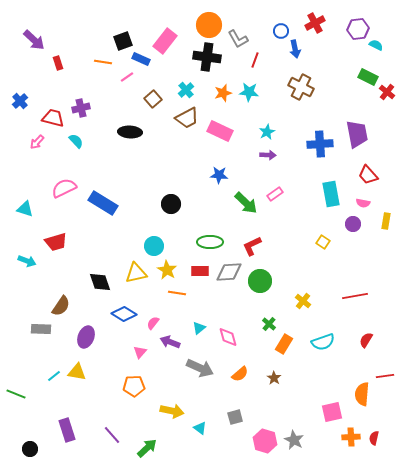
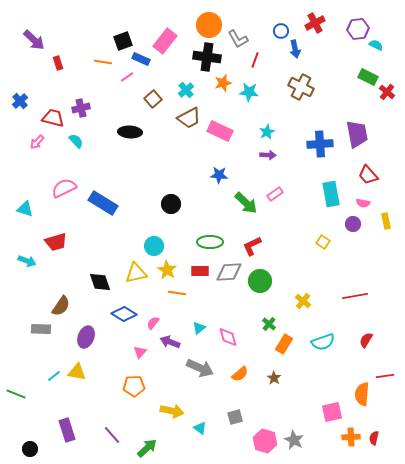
orange star at (223, 93): moved 10 px up
brown trapezoid at (187, 118): moved 2 px right
yellow rectangle at (386, 221): rotated 21 degrees counterclockwise
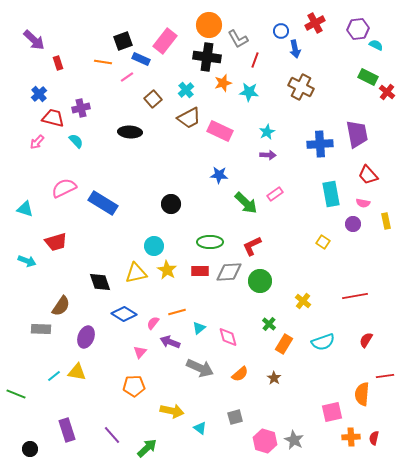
blue cross at (20, 101): moved 19 px right, 7 px up
orange line at (177, 293): moved 19 px down; rotated 24 degrees counterclockwise
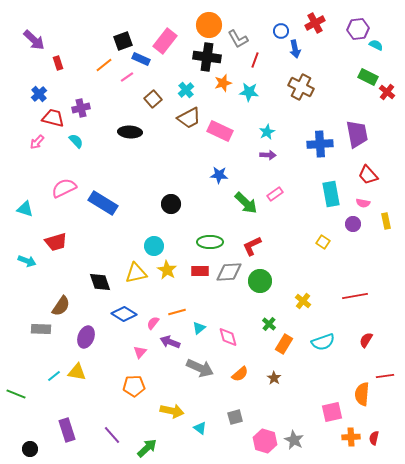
orange line at (103, 62): moved 1 px right, 3 px down; rotated 48 degrees counterclockwise
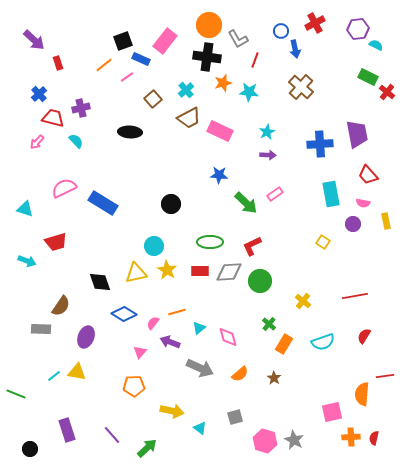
brown cross at (301, 87): rotated 15 degrees clockwise
red semicircle at (366, 340): moved 2 px left, 4 px up
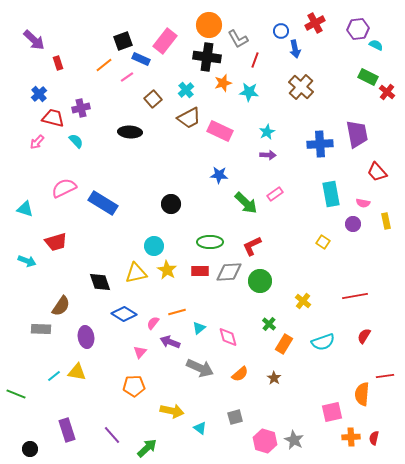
red trapezoid at (368, 175): moved 9 px right, 3 px up
purple ellipse at (86, 337): rotated 30 degrees counterclockwise
